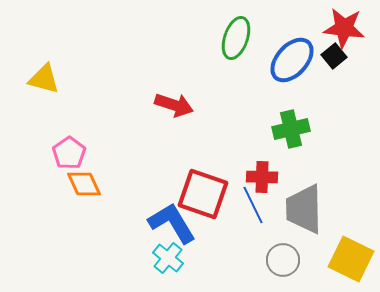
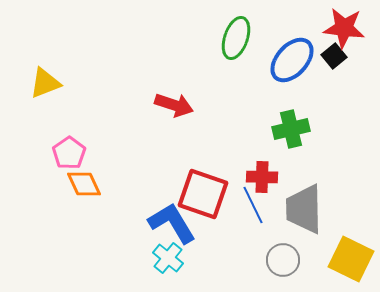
yellow triangle: moved 1 px right, 4 px down; rotated 36 degrees counterclockwise
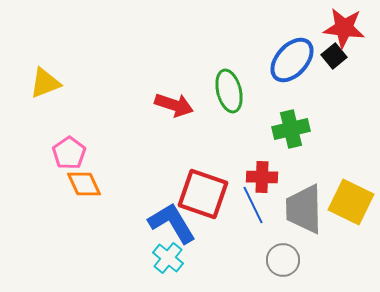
green ellipse: moved 7 px left, 53 px down; rotated 33 degrees counterclockwise
yellow square: moved 57 px up
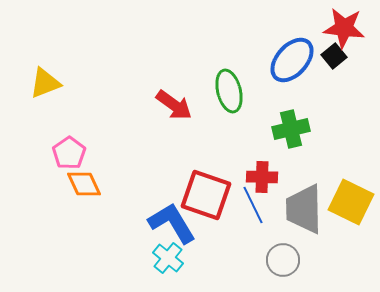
red arrow: rotated 18 degrees clockwise
red square: moved 3 px right, 1 px down
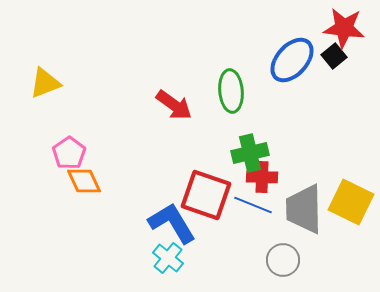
green ellipse: moved 2 px right; rotated 9 degrees clockwise
green cross: moved 41 px left, 24 px down
orange diamond: moved 3 px up
blue line: rotated 42 degrees counterclockwise
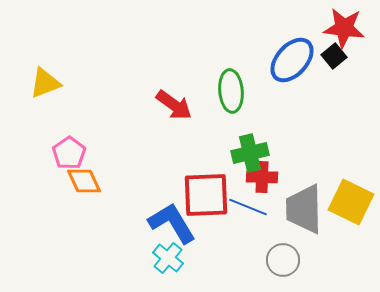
red square: rotated 21 degrees counterclockwise
blue line: moved 5 px left, 2 px down
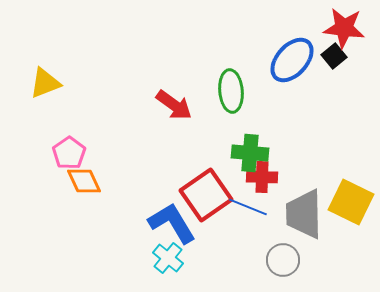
green cross: rotated 18 degrees clockwise
red square: rotated 33 degrees counterclockwise
gray trapezoid: moved 5 px down
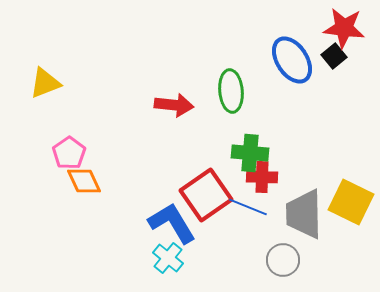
blue ellipse: rotated 75 degrees counterclockwise
red arrow: rotated 30 degrees counterclockwise
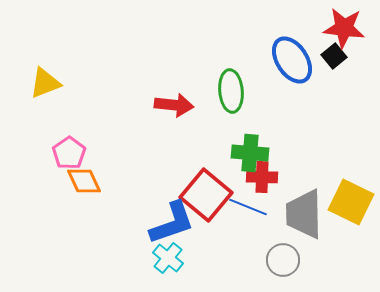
red square: rotated 15 degrees counterclockwise
blue L-shape: rotated 102 degrees clockwise
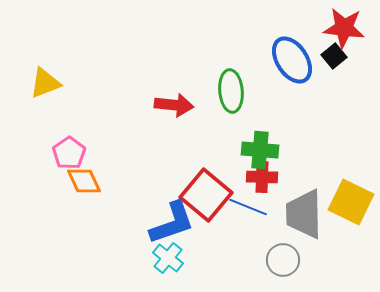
green cross: moved 10 px right, 3 px up
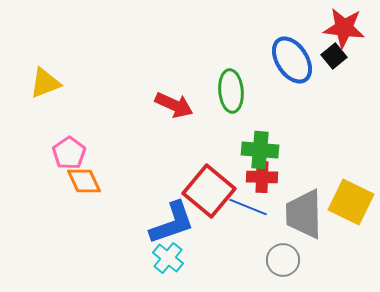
red arrow: rotated 18 degrees clockwise
red square: moved 3 px right, 4 px up
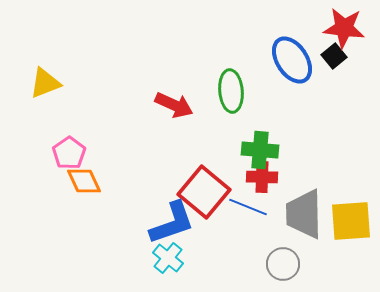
red square: moved 5 px left, 1 px down
yellow square: moved 19 px down; rotated 30 degrees counterclockwise
gray circle: moved 4 px down
